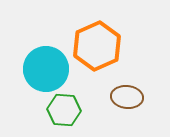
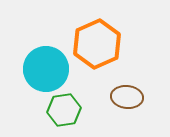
orange hexagon: moved 2 px up
green hexagon: rotated 12 degrees counterclockwise
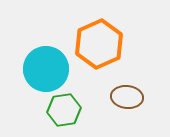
orange hexagon: moved 2 px right
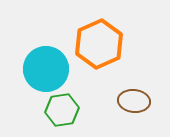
brown ellipse: moved 7 px right, 4 px down
green hexagon: moved 2 px left
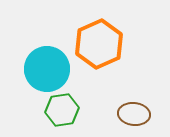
cyan circle: moved 1 px right
brown ellipse: moved 13 px down
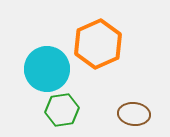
orange hexagon: moved 1 px left
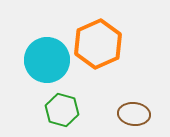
cyan circle: moved 9 px up
green hexagon: rotated 24 degrees clockwise
